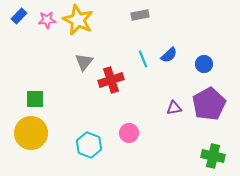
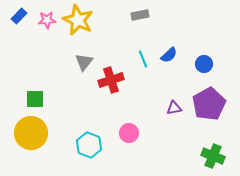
green cross: rotated 10 degrees clockwise
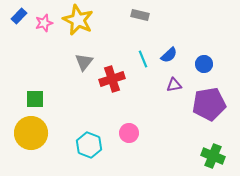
gray rectangle: rotated 24 degrees clockwise
pink star: moved 3 px left, 3 px down; rotated 12 degrees counterclockwise
red cross: moved 1 px right, 1 px up
purple pentagon: rotated 20 degrees clockwise
purple triangle: moved 23 px up
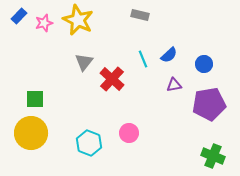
red cross: rotated 30 degrees counterclockwise
cyan hexagon: moved 2 px up
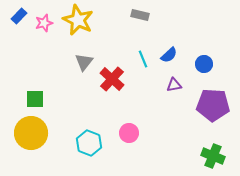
purple pentagon: moved 4 px right, 1 px down; rotated 12 degrees clockwise
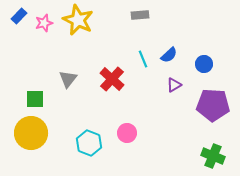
gray rectangle: rotated 18 degrees counterclockwise
gray triangle: moved 16 px left, 17 px down
purple triangle: rotated 21 degrees counterclockwise
pink circle: moved 2 px left
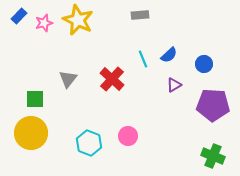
pink circle: moved 1 px right, 3 px down
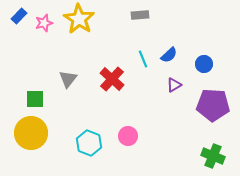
yellow star: moved 1 px right, 1 px up; rotated 8 degrees clockwise
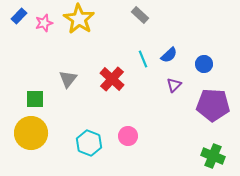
gray rectangle: rotated 48 degrees clockwise
purple triangle: rotated 14 degrees counterclockwise
